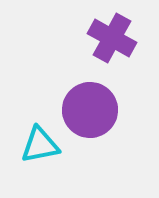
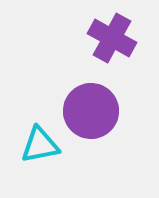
purple circle: moved 1 px right, 1 px down
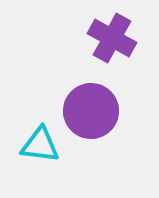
cyan triangle: rotated 18 degrees clockwise
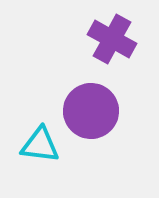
purple cross: moved 1 px down
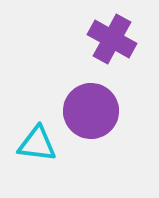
cyan triangle: moved 3 px left, 1 px up
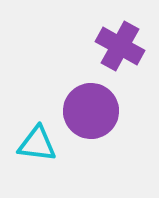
purple cross: moved 8 px right, 7 px down
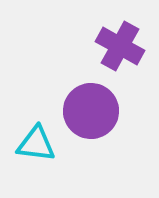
cyan triangle: moved 1 px left
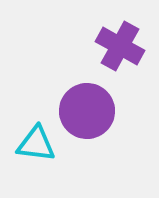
purple circle: moved 4 px left
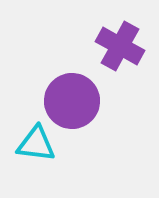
purple circle: moved 15 px left, 10 px up
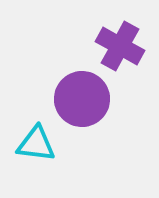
purple circle: moved 10 px right, 2 px up
